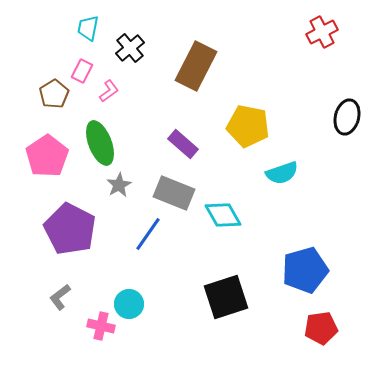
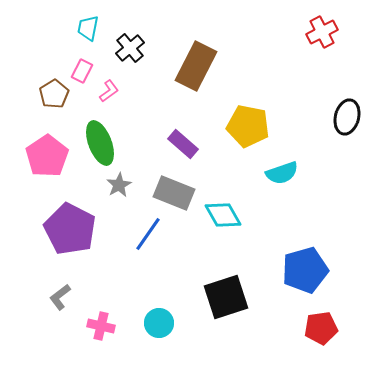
cyan circle: moved 30 px right, 19 px down
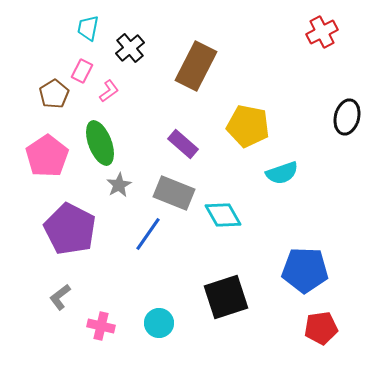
blue pentagon: rotated 18 degrees clockwise
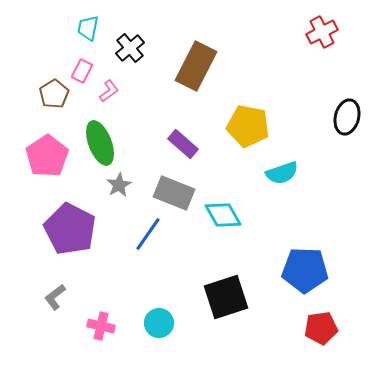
gray L-shape: moved 5 px left
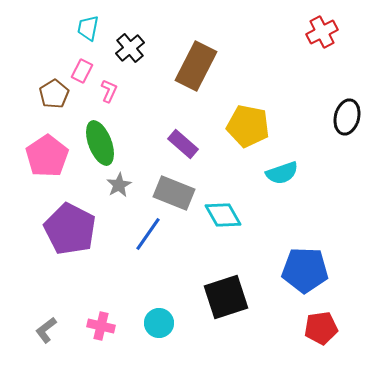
pink L-shape: rotated 30 degrees counterclockwise
gray L-shape: moved 9 px left, 33 px down
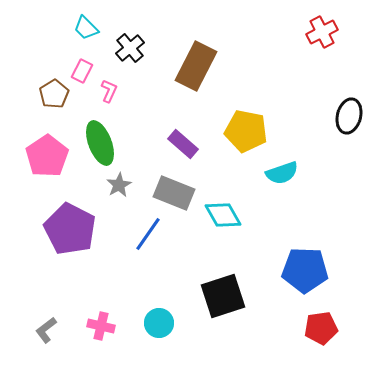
cyan trapezoid: moved 2 px left; rotated 56 degrees counterclockwise
black ellipse: moved 2 px right, 1 px up
yellow pentagon: moved 2 px left, 5 px down
black square: moved 3 px left, 1 px up
